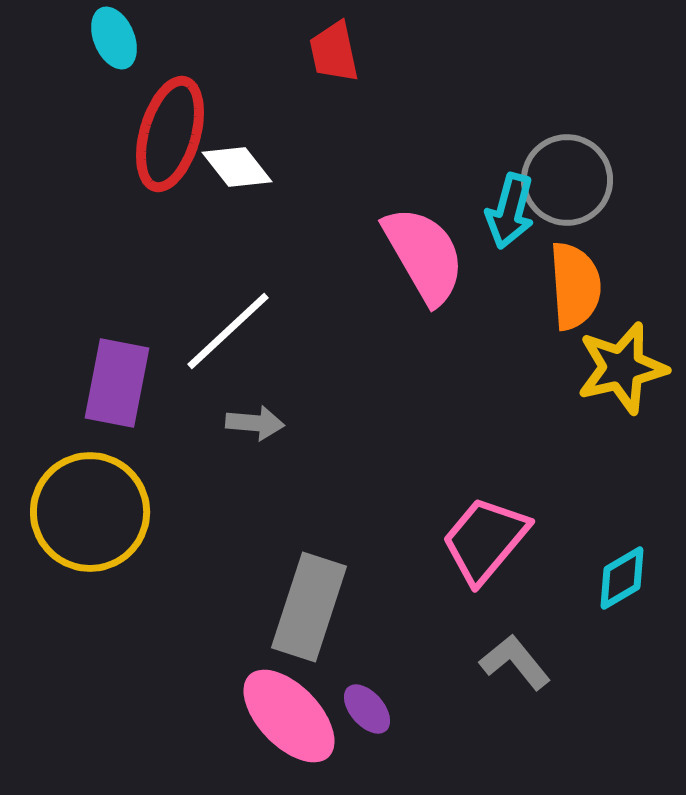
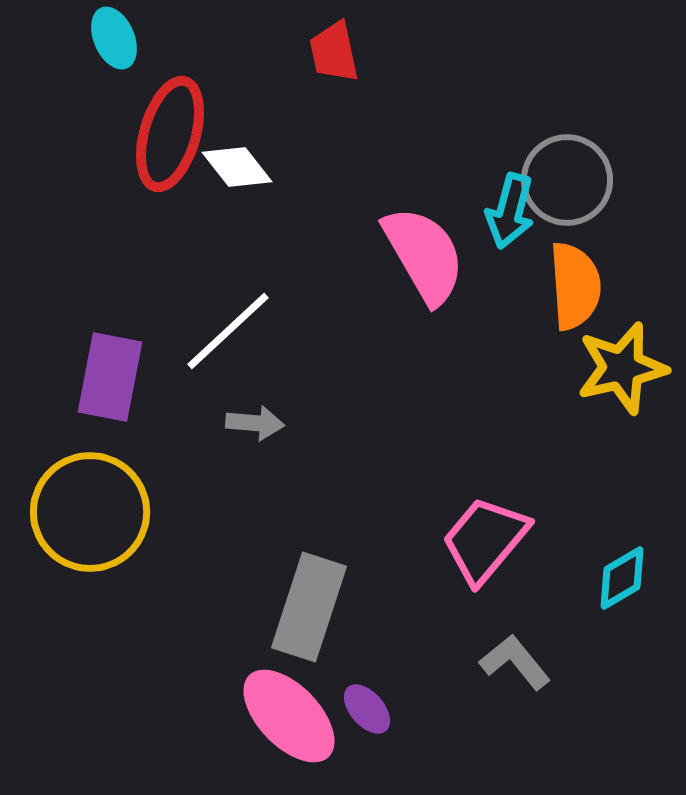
purple rectangle: moved 7 px left, 6 px up
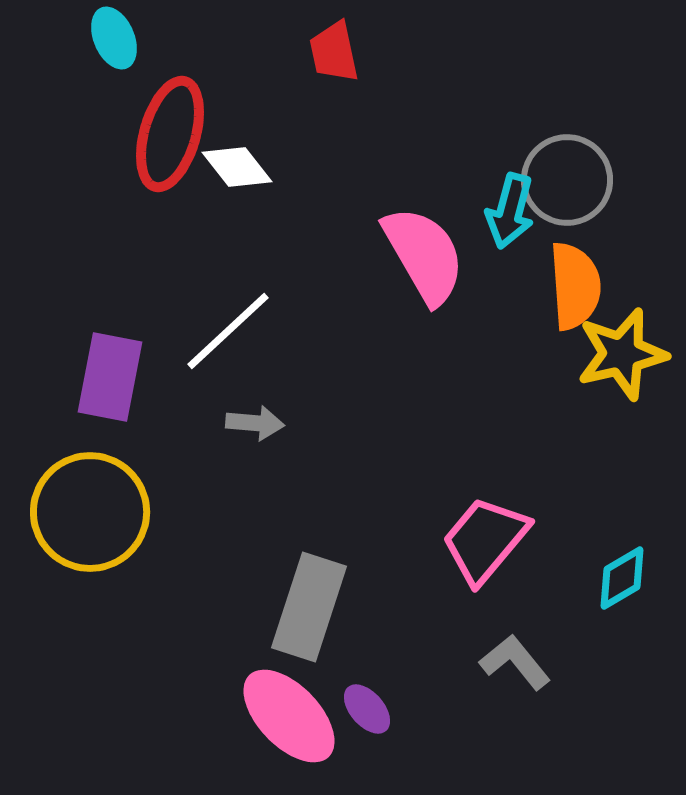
yellow star: moved 14 px up
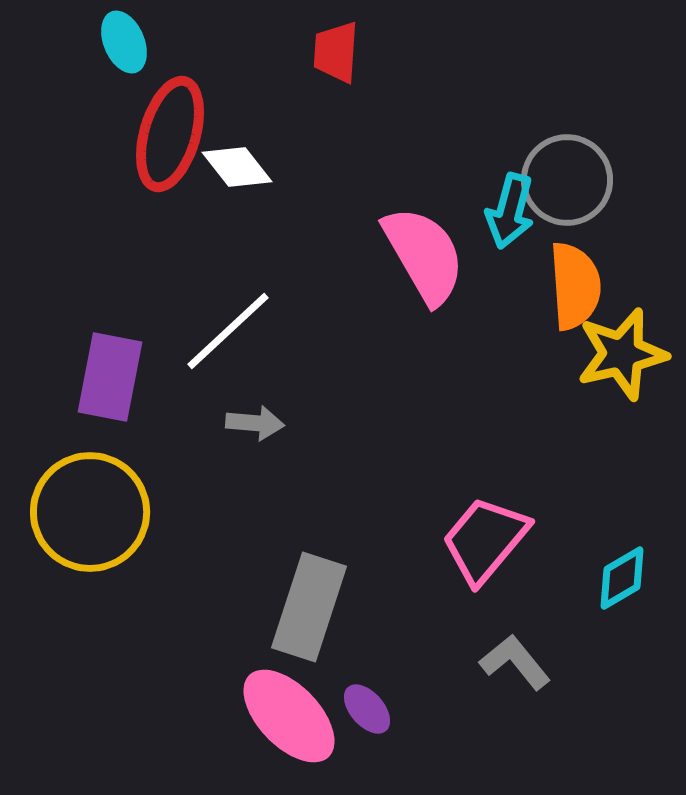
cyan ellipse: moved 10 px right, 4 px down
red trapezoid: moved 2 px right; rotated 16 degrees clockwise
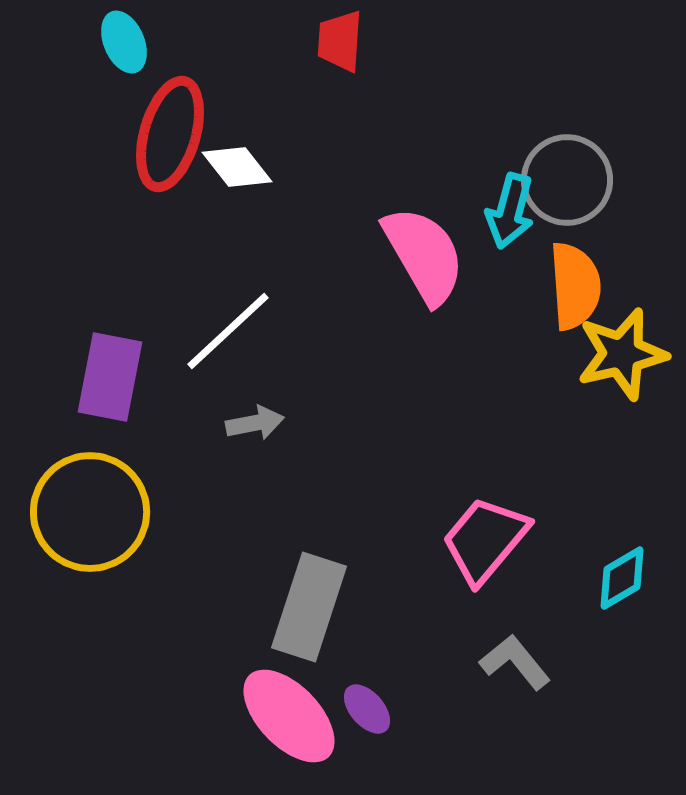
red trapezoid: moved 4 px right, 11 px up
gray arrow: rotated 16 degrees counterclockwise
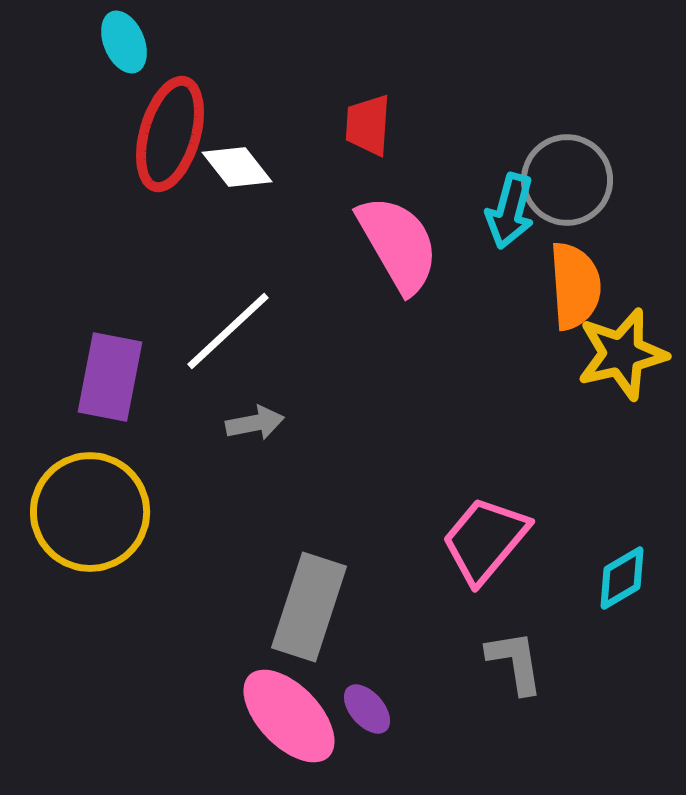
red trapezoid: moved 28 px right, 84 px down
pink semicircle: moved 26 px left, 11 px up
gray L-shape: rotated 30 degrees clockwise
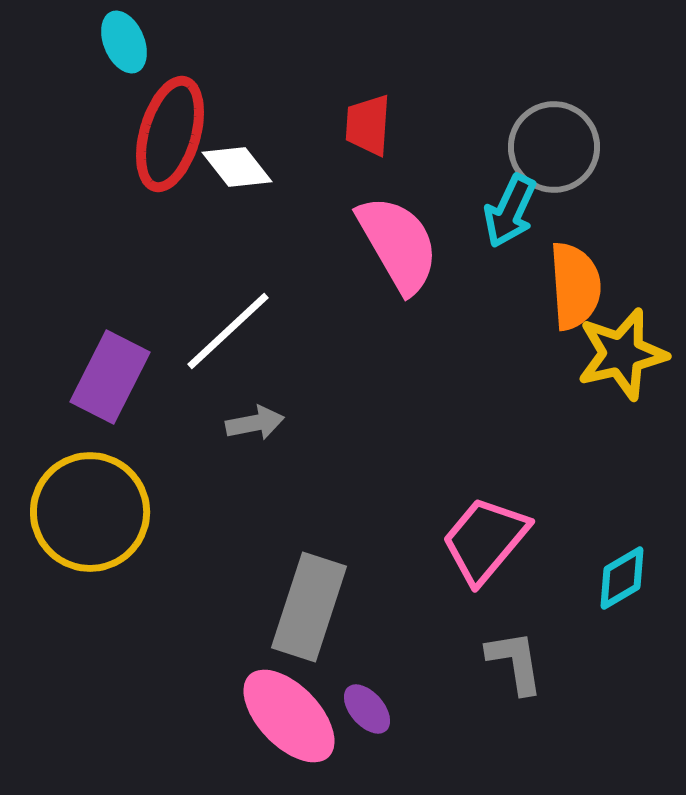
gray circle: moved 13 px left, 33 px up
cyan arrow: rotated 10 degrees clockwise
purple rectangle: rotated 16 degrees clockwise
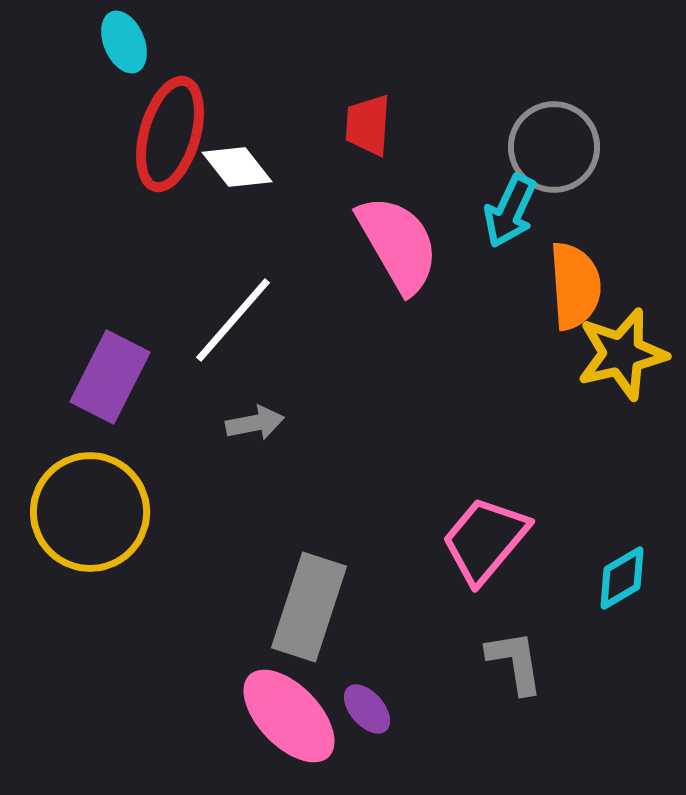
white line: moved 5 px right, 11 px up; rotated 6 degrees counterclockwise
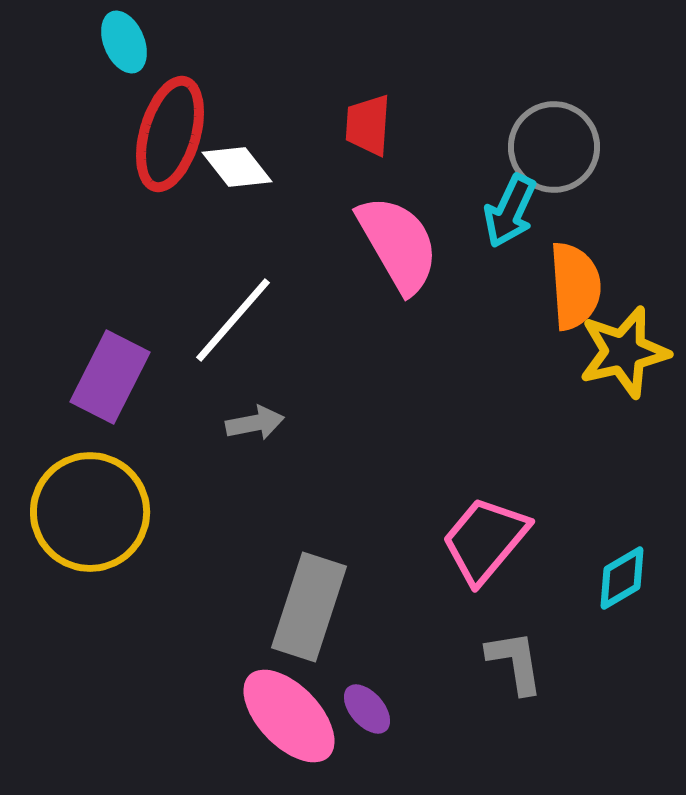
yellow star: moved 2 px right, 2 px up
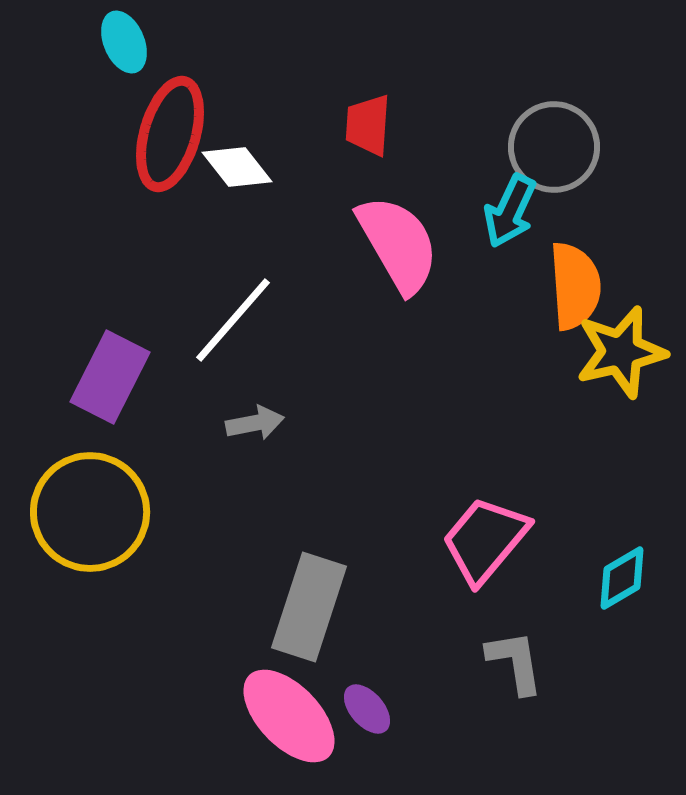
yellow star: moved 3 px left
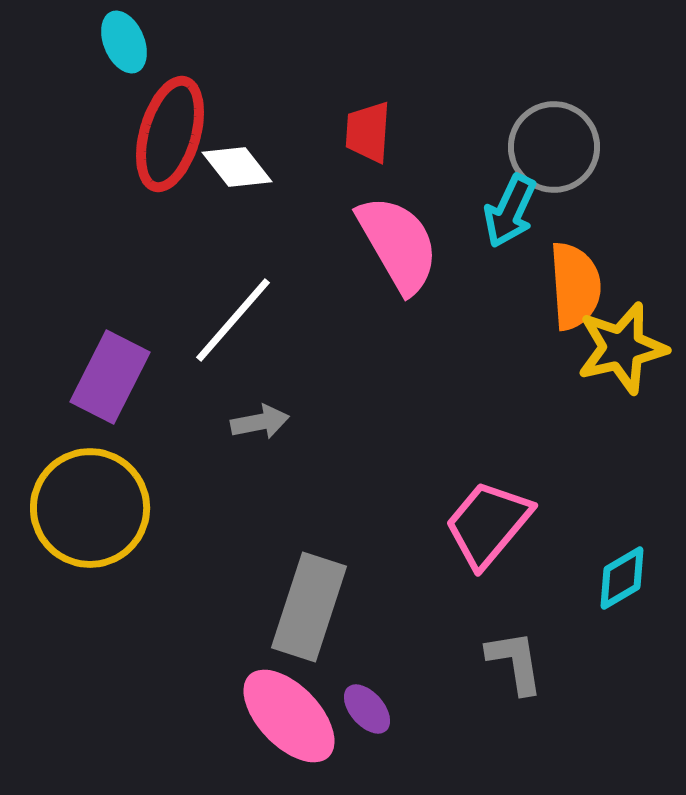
red trapezoid: moved 7 px down
yellow star: moved 1 px right, 4 px up
gray arrow: moved 5 px right, 1 px up
yellow circle: moved 4 px up
pink trapezoid: moved 3 px right, 16 px up
